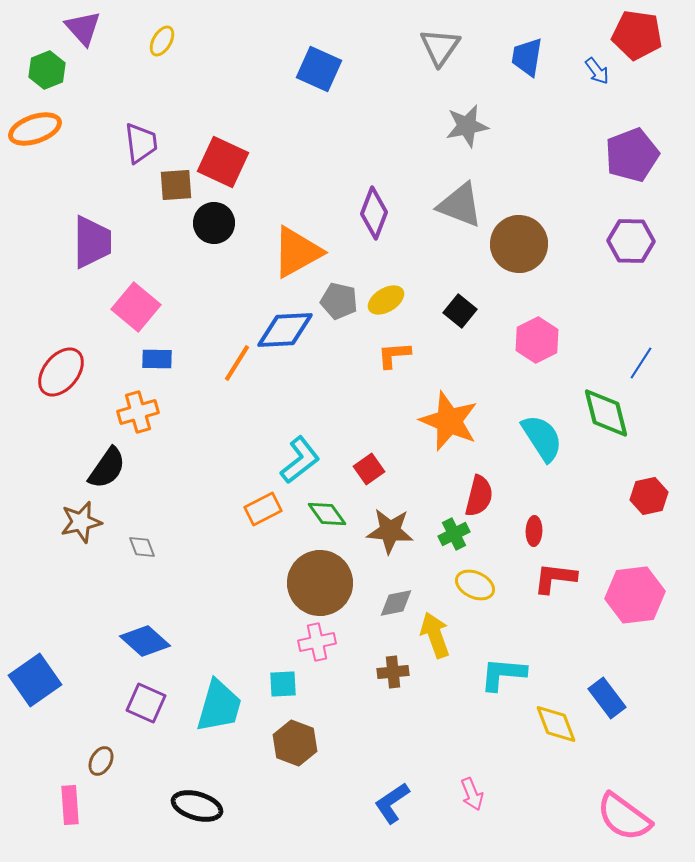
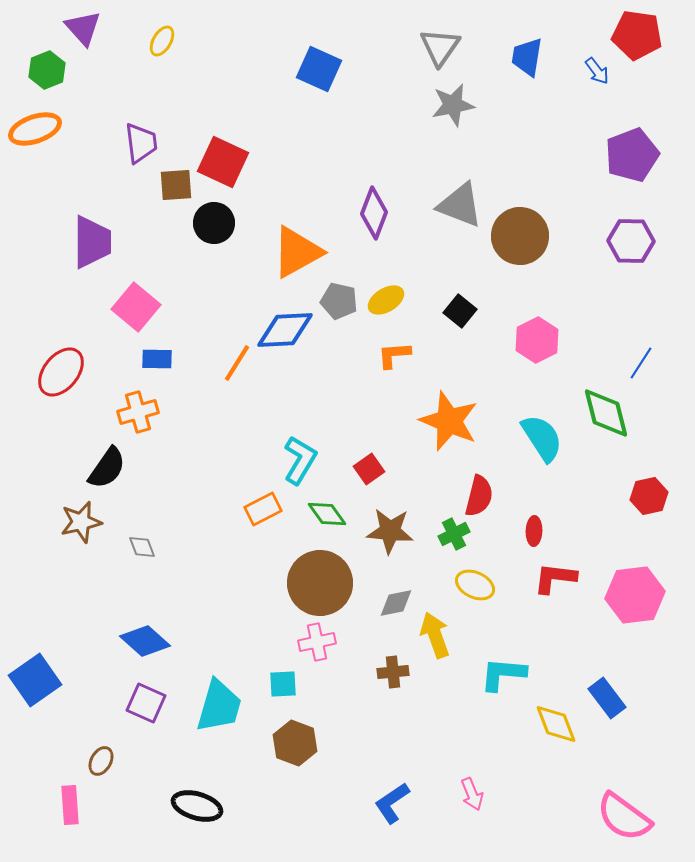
gray star at (467, 126): moved 14 px left, 21 px up
brown circle at (519, 244): moved 1 px right, 8 px up
cyan L-shape at (300, 460): rotated 21 degrees counterclockwise
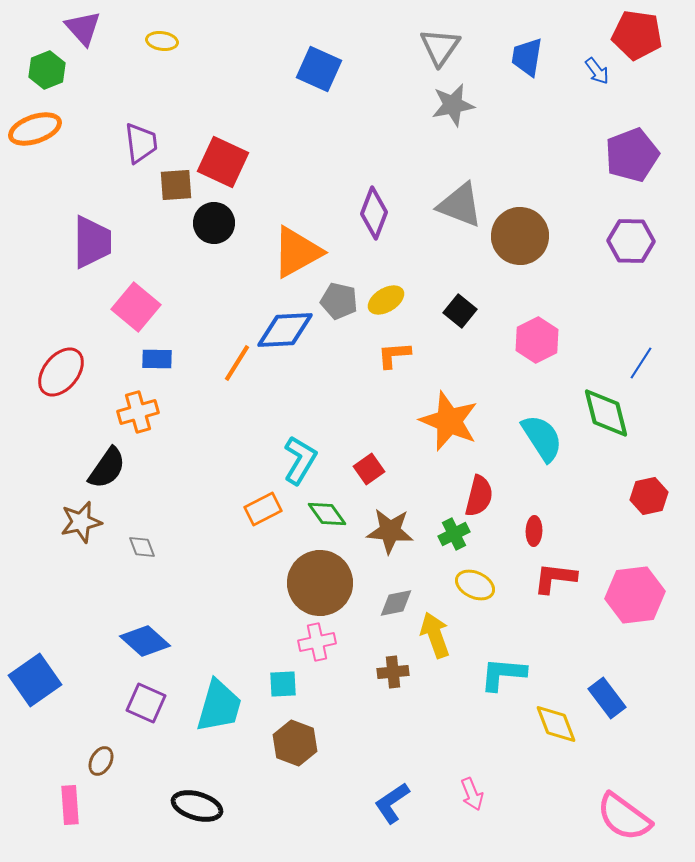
yellow ellipse at (162, 41): rotated 68 degrees clockwise
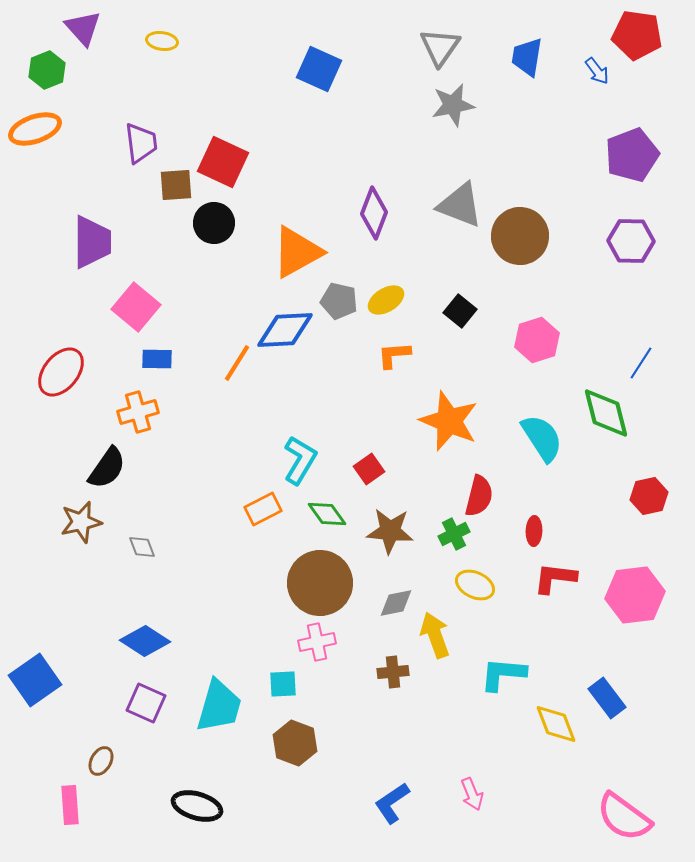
pink hexagon at (537, 340): rotated 9 degrees clockwise
blue diamond at (145, 641): rotated 9 degrees counterclockwise
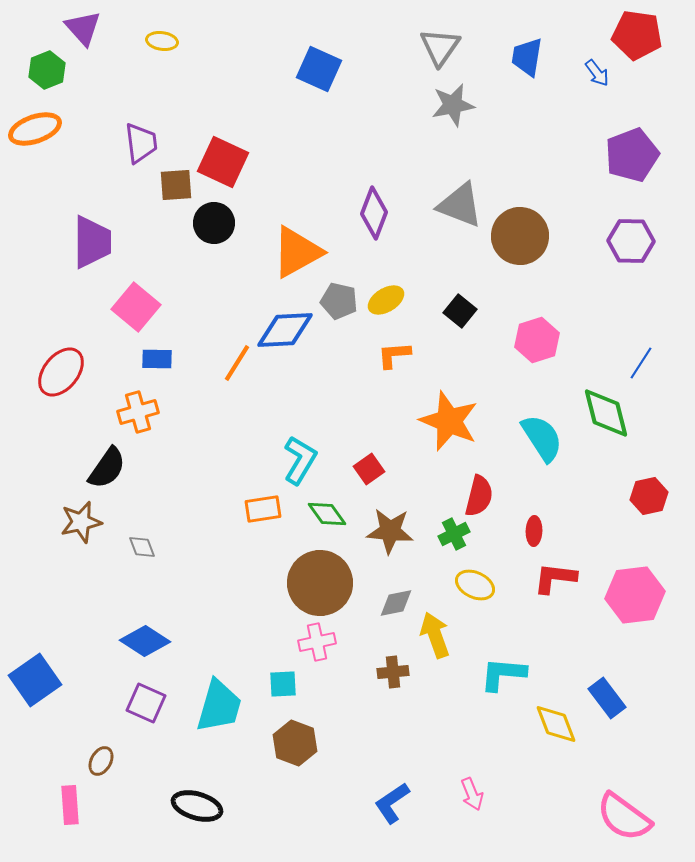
blue arrow at (597, 71): moved 2 px down
orange rectangle at (263, 509): rotated 18 degrees clockwise
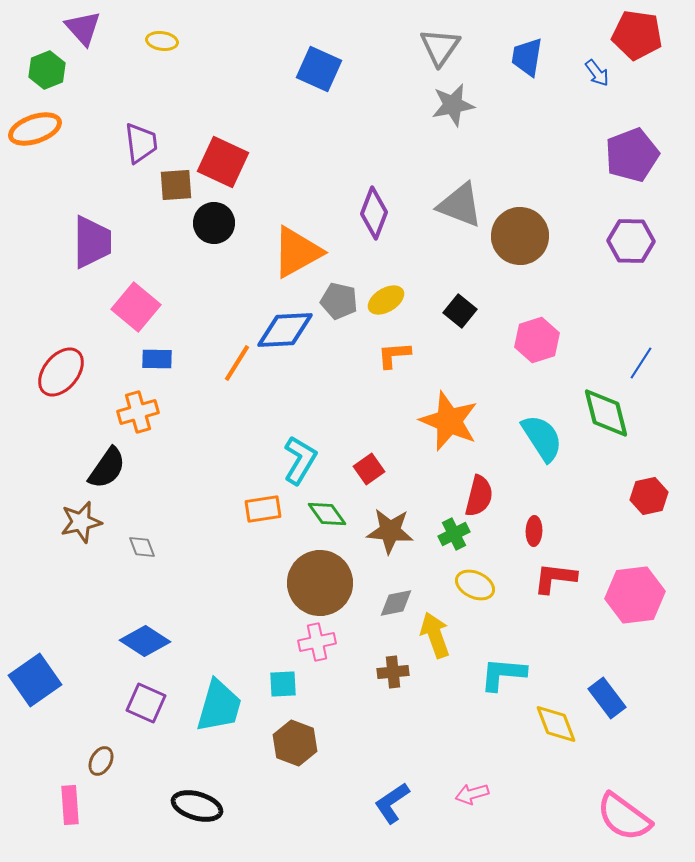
pink arrow at (472, 794): rotated 96 degrees clockwise
